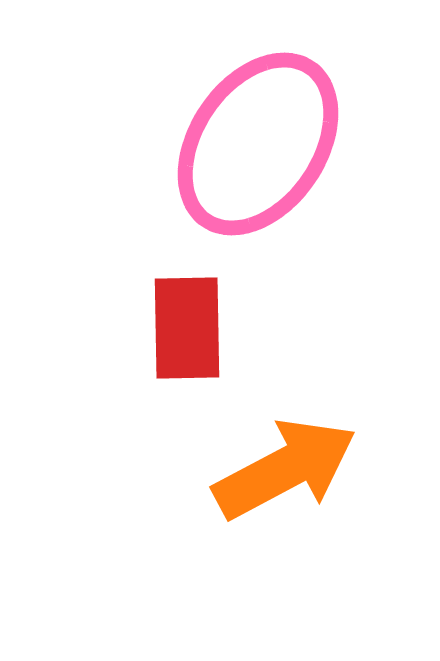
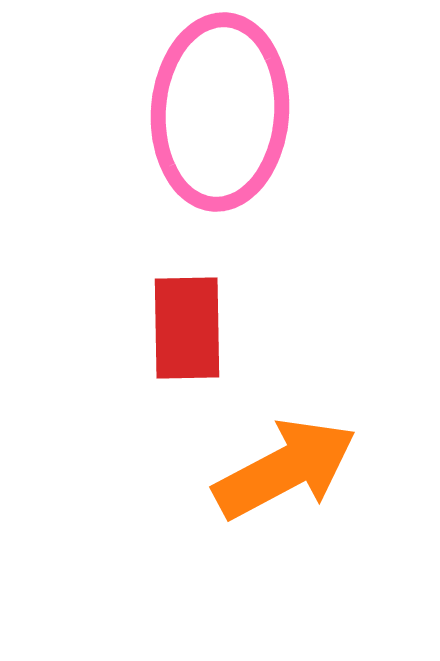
pink ellipse: moved 38 px left, 32 px up; rotated 30 degrees counterclockwise
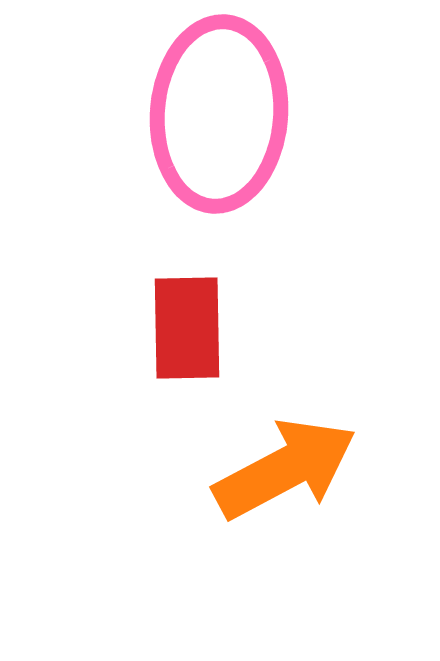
pink ellipse: moved 1 px left, 2 px down
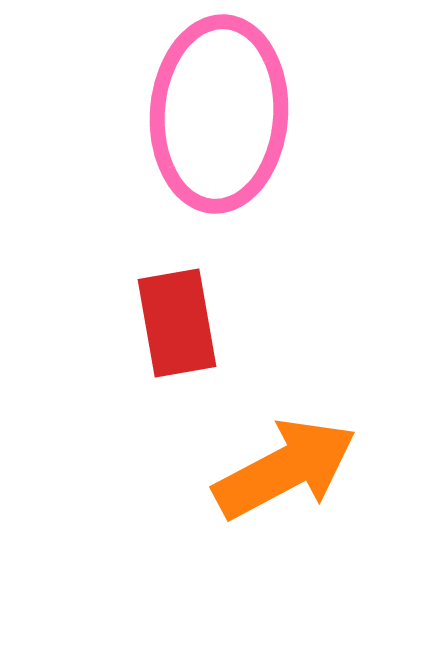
red rectangle: moved 10 px left, 5 px up; rotated 9 degrees counterclockwise
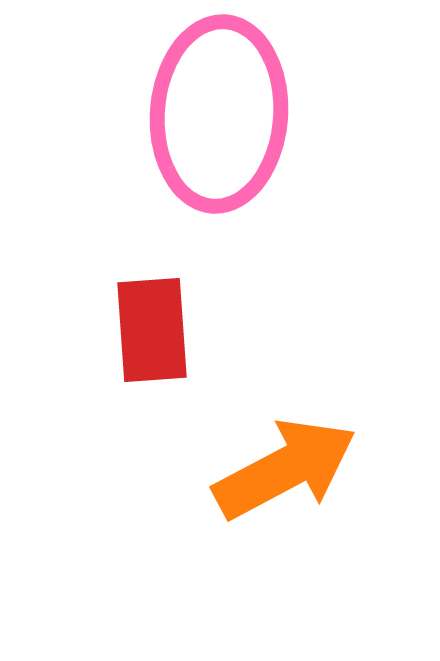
red rectangle: moved 25 px left, 7 px down; rotated 6 degrees clockwise
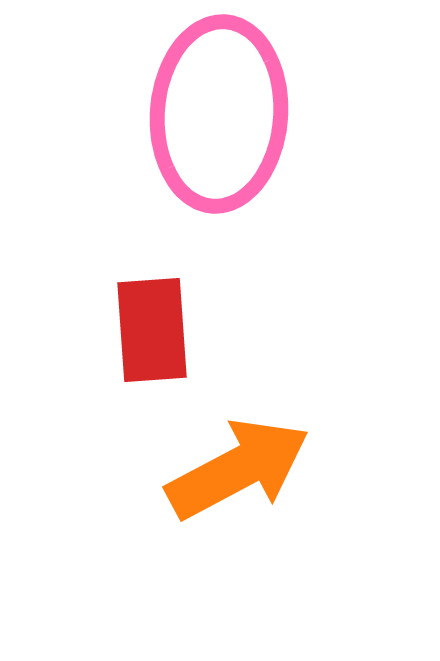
orange arrow: moved 47 px left
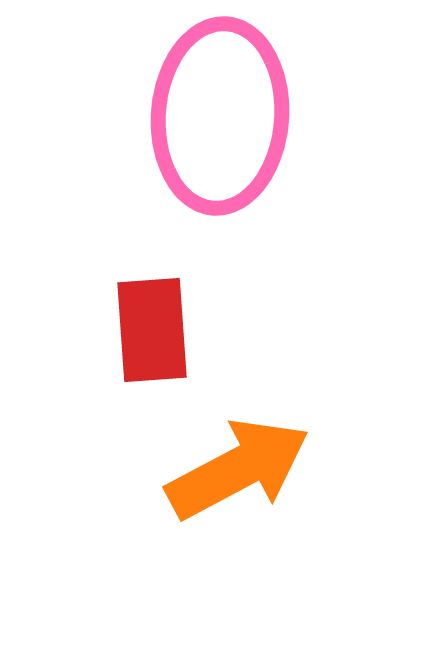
pink ellipse: moved 1 px right, 2 px down
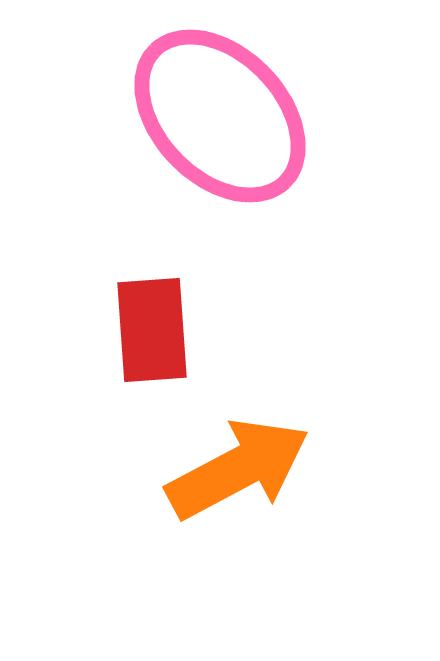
pink ellipse: rotated 48 degrees counterclockwise
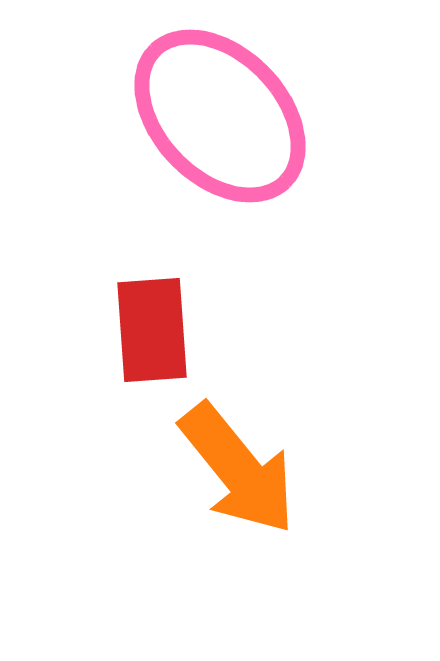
orange arrow: rotated 79 degrees clockwise
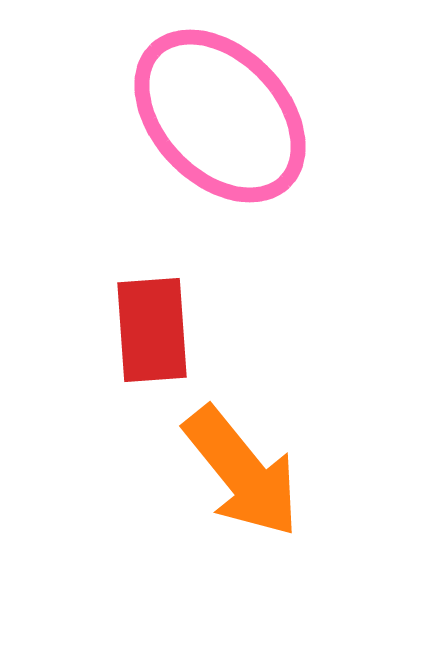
orange arrow: moved 4 px right, 3 px down
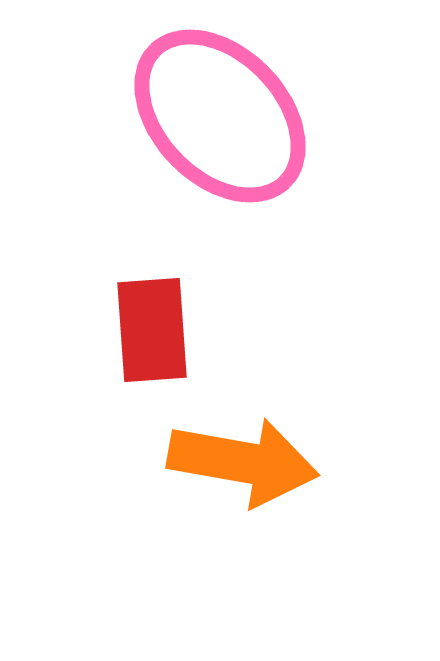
orange arrow: moved 1 px right, 10 px up; rotated 41 degrees counterclockwise
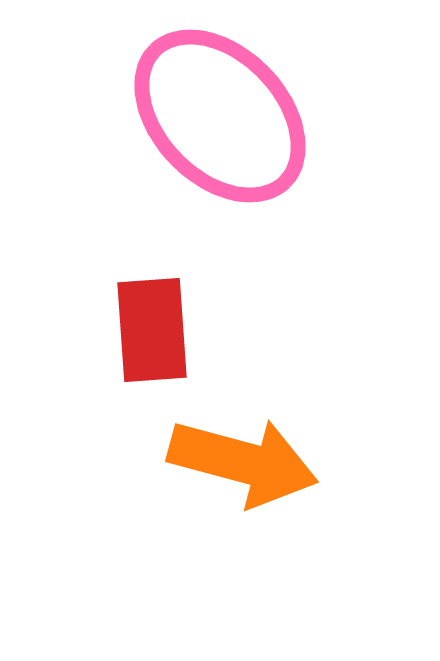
orange arrow: rotated 5 degrees clockwise
